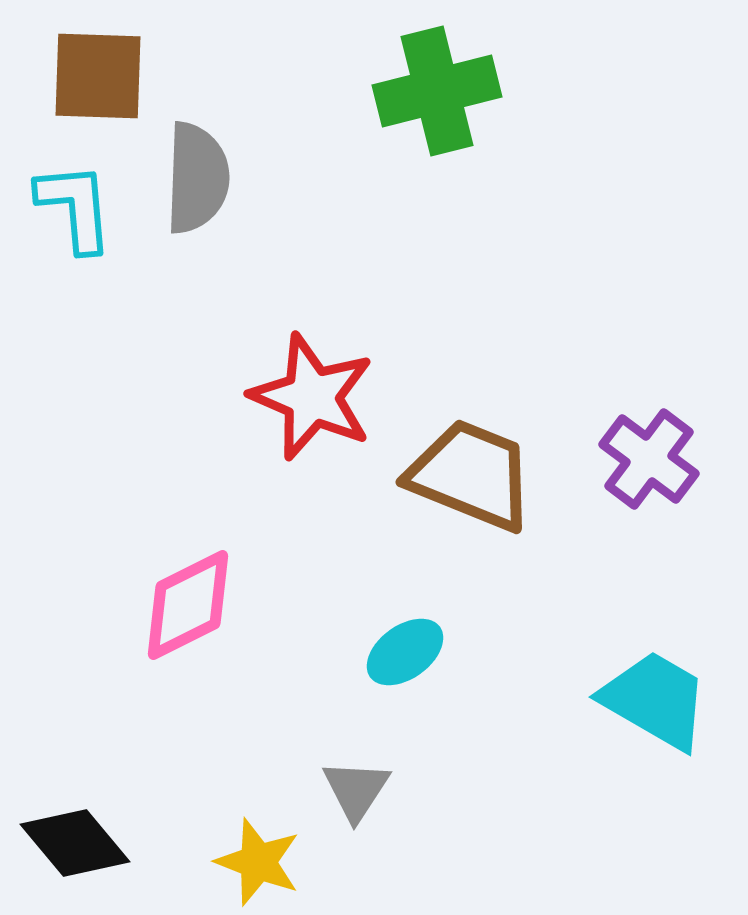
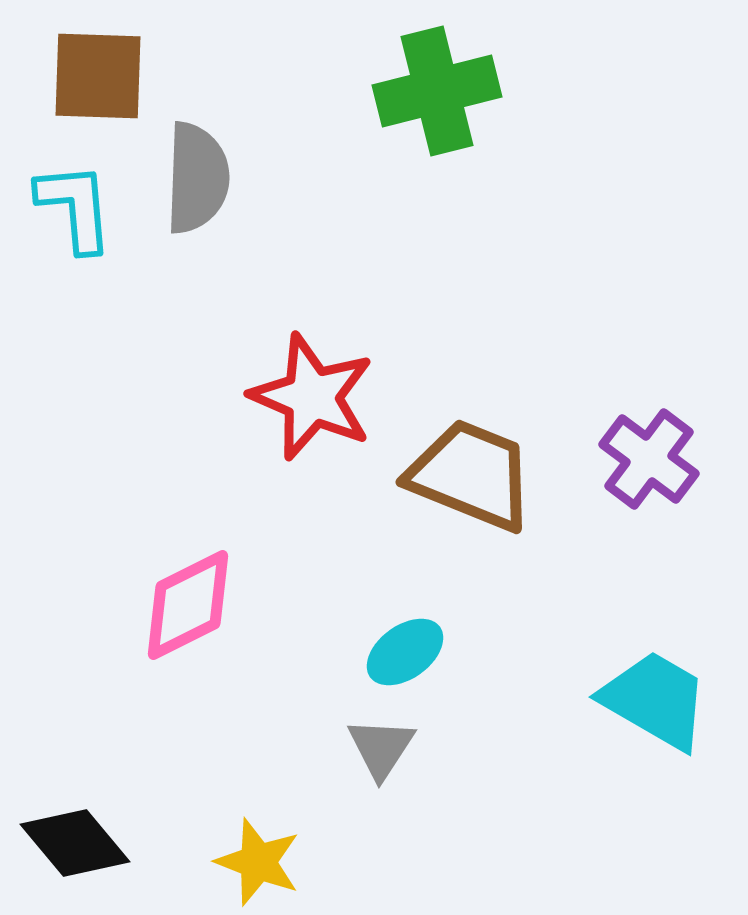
gray triangle: moved 25 px right, 42 px up
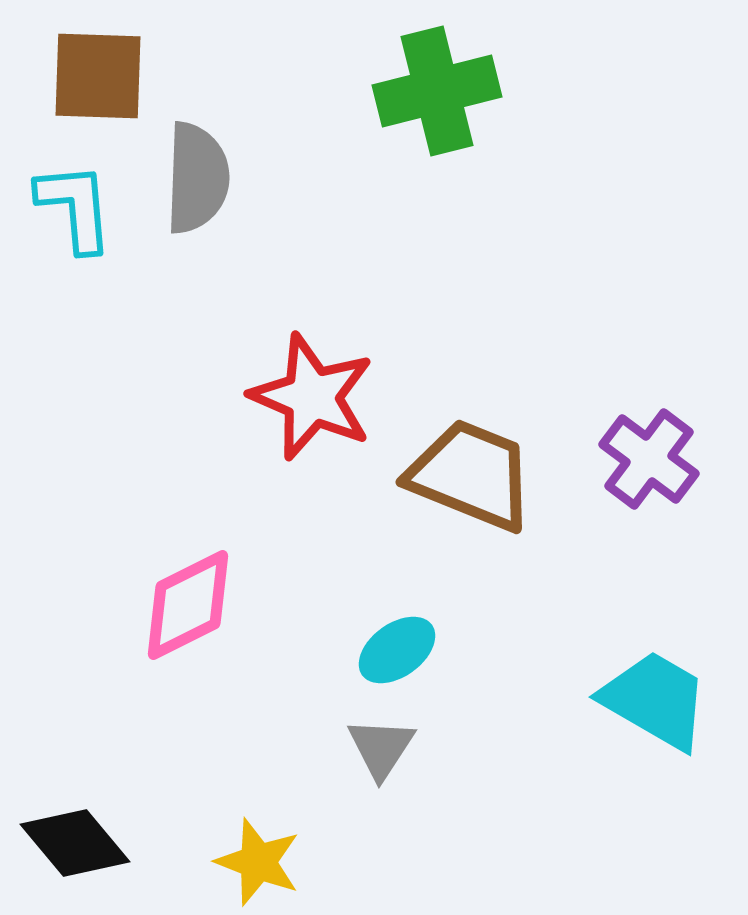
cyan ellipse: moved 8 px left, 2 px up
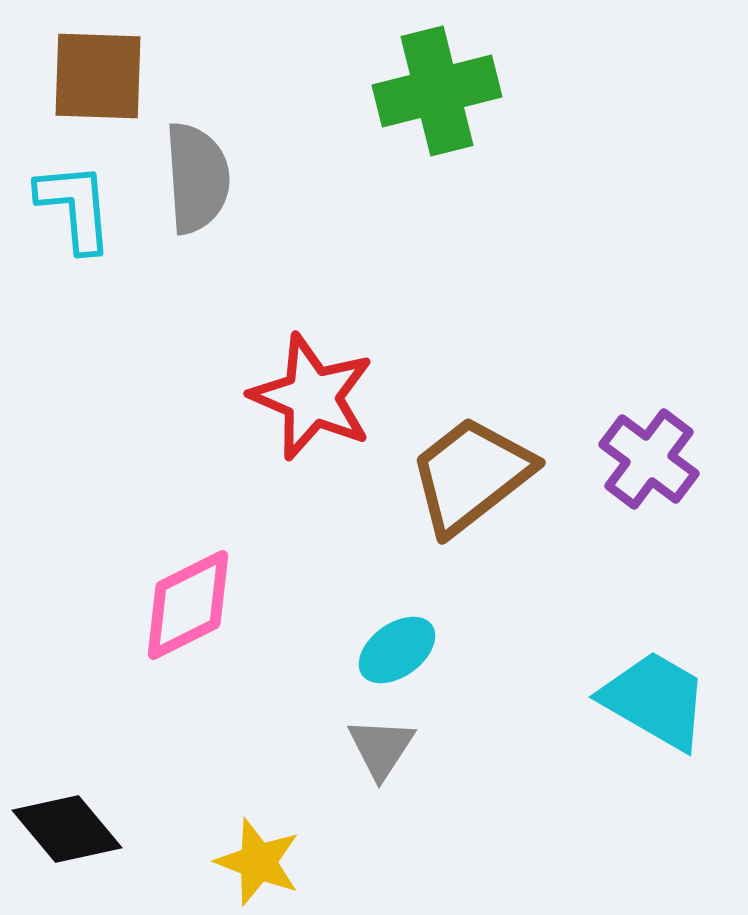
gray semicircle: rotated 6 degrees counterclockwise
brown trapezoid: rotated 60 degrees counterclockwise
black diamond: moved 8 px left, 14 px up
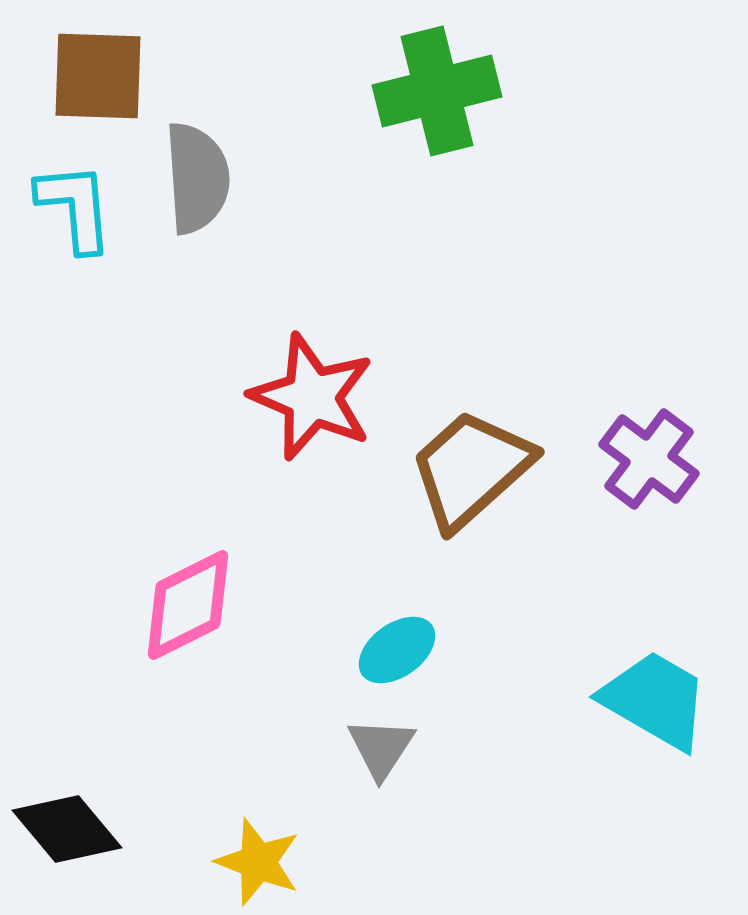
brown trapezoid: moved 6 px up; rotated 4 degrees counterclockwise
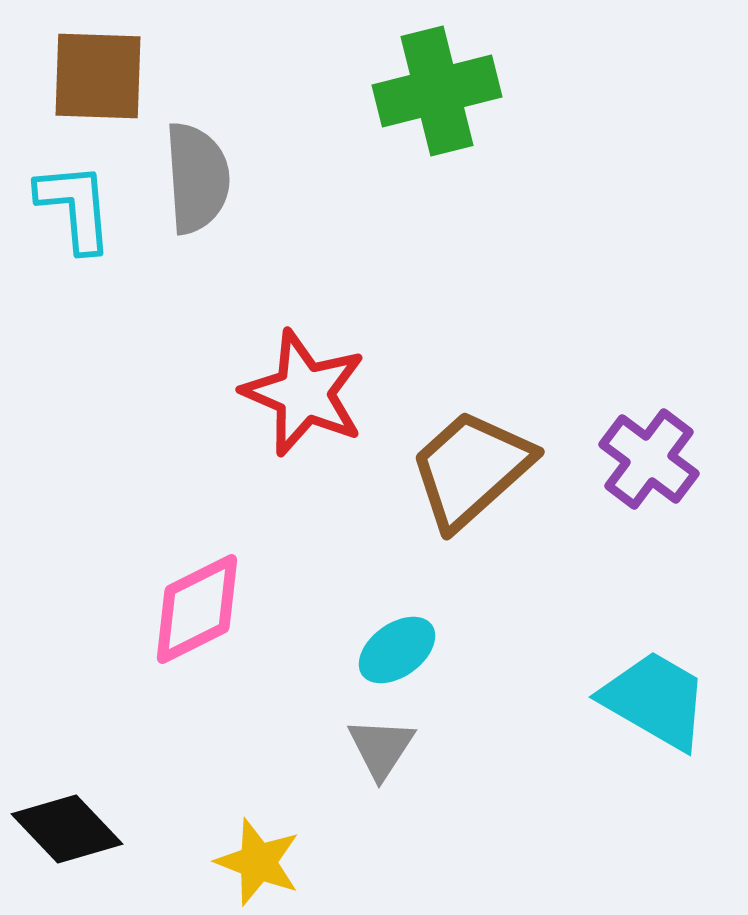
red star: moved 8 px left, 4 px up
pink diamond: moved 9 px right, 4 px down
black diamond: rotated 4 degrees counterclockwise
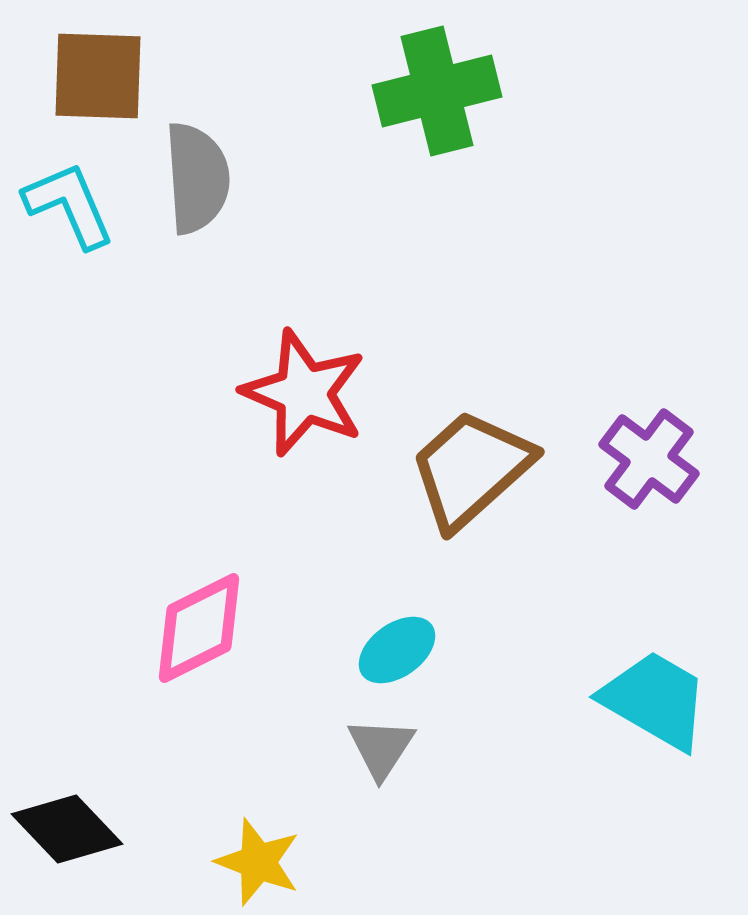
cyan L-shape: moved 6 px left, 2 px up; rotated 18 degrees counterclockwise
pink diamond: moved 2 px right, 19 px down
